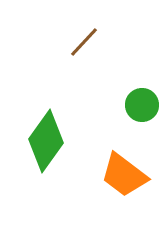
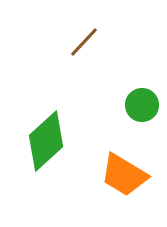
green diamond: rotated 12 degrees clockwise
orange trapezoid: rotated 6 degrees counterclockwise
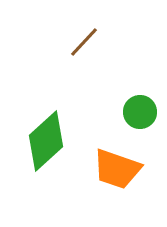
green circle: moved 2 px left, 7 px down
orange trapezoid: moved 7 px left, 6 px up; rotated 12 degrees counterclockwise
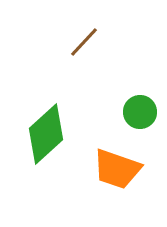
green diamond: moved 7 px up
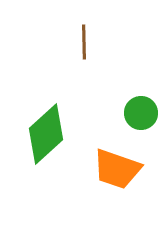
brown line: rotated 44 degrees counterclockwise
green circle: moved 1 px right, 1 px down
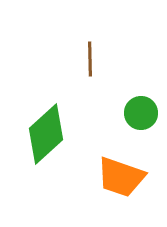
brown line: moved 6 px right, 17 px down
orange trapezoid: moved 4 px right, 8 px down
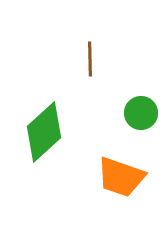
green diamond: moved 2 px left, 2 px up
